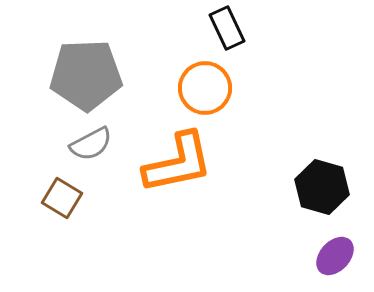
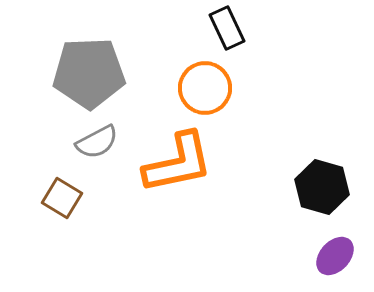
gray pentagon: moved 3 px right, 2 px up
gray semicircle: moved 6 px right, 2 px up
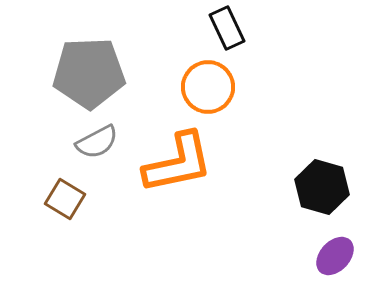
orange circle: moved 3 px right, 1 px up
brown square: moved 3 px right, 1 px down
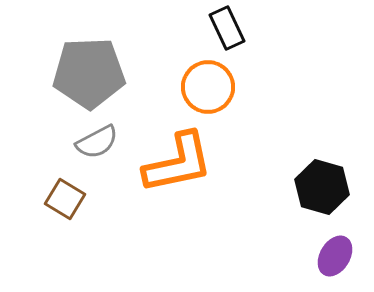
purple ellipse: rotated 12 degrees counterclockwise
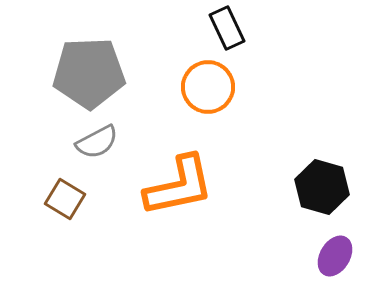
orange L-shape: moved 1 px right, 23 px down
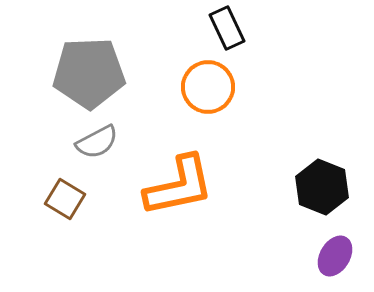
black hexagon: rotated 6 degrees clockwise
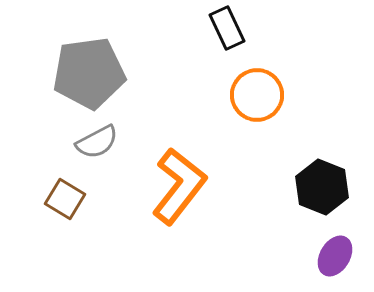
gray pentagon: rotated 6 degrees counterclockwise
orange circle: moved 49 px right, 8 px down
orange L-shape: rotated 40 degrees counterclockwise
